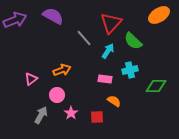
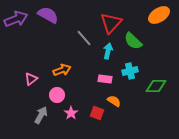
purple semicircle: moved 5 px left, 1 px up
purple arrow: moved 1 px right, 1 px up
cyan arrow: rotated 21 degrees counterclockwise
cyan cross: moved 1 px down
red square: moved 4 px up; rotated 24 degrees clockwise
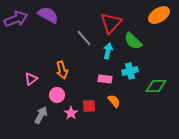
orange arrow: rotated 96 degrees clockwise
orange semicircle: rotated 16 degrees clockwise
red square: moved 8 px left, 7 px up; rotated 24 degrees counterclockwise
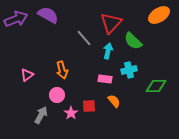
cyan cross: moved 1 px left, 1 px up
pink triangle: moved 4 px left, 4 px up
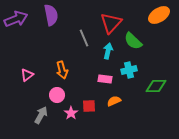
purple semicircle: moved 3 px right; rotated 50 degrees clockwise
gray line: rotated 18 degrees clockwise
orange semicircle: rotated 72 degrees counterclockwise
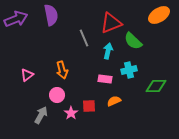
red triangle: rotated 25 degrees clockwise
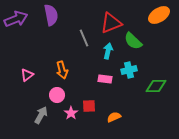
orange semicircle: moved 16 px down
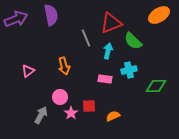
gray line: moved 2 px right
orange arrow: moved 2 px right, 4 px up
pink triangle: moved 1 px right, 4 px up
pink circle: moved 3 px right, 2 px down
orange semicircle: moved 1 px left, 1 px up
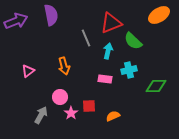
purple arrow: moved 2 px down
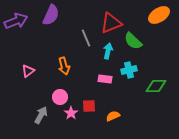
purple semicircle: rotated 35 degrees clockwise
